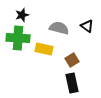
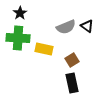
black star: moved 2 px left, 2 px up; rotated 16 degrees counterclockwise
gray semicircle: moved 7 px right, 1 px up; rotated 144 degrees clockwise
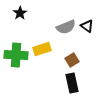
green cross: moved 2 px left, 17 px down
yellow rectangle: moved 2 px left; rotated 30 degrees counterclockwise
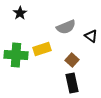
black triangle: moved 4 px right, 10 px down
brown square: rotated 16 degrees counterclockwise
